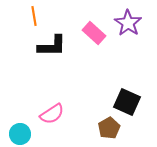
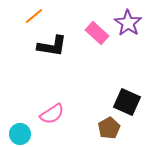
orange line: rotated 60 degrees clockwise
pink rectangle: moved 3 px right
black L-shape: rotated 8 degrees clockwise
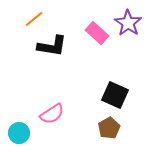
orange line: moved 3 px down
black square: moved 12 px left, 7 px up
cyan circle: moved 1 px left, 1 px up
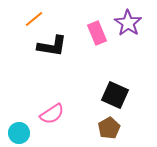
pink rectangle: rotated 25 degrees clockwise
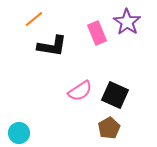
purple star: moved 1 px left, 1 px up
pink semicircle: moved 28 px right, 23 px up
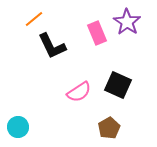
black L-shape: rotated 56 degrees clockwise
pink semicircle: moved 1 px left, 1 px down
black square: moved 3 px right, 10 px up
cyan circle: moved 1 px left, 6 px up
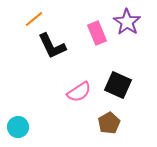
brown pentagon: moved 5 px up
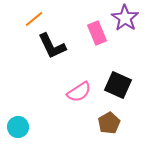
purple star: moved 2 px left, 4 px up
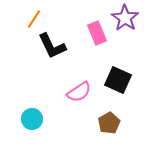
orange line: rotated 18 degrees counterclockwise
black square: moved 5 px up
cyan circle: moved 14 px right, 8 px up
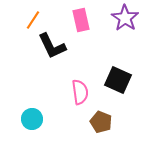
orange line: moved 1 px left, 1 px down
pink rectangle: moved 16 px left, 13 px up; rotated 10 degrees clockwise
pink semicircle: moved 1 px right; rotated 65 degrees counterclockwise
brown pentagon: moved 8 px left, 1 px up; rotated 20 degrees counterclockwise
